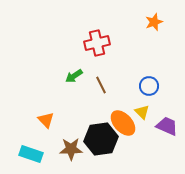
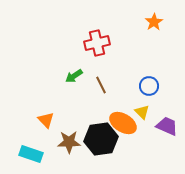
orange star: rotated 12 degrees counterclockwise
orange ellipse: rotated 16 degrees counterclockwise
brown star: moved 2 px left, 7 px up
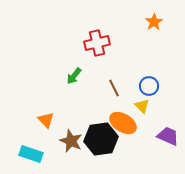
green arrow: rotated 18 degrees counterclockwise
brown line: moved 13 px right, 3 px down
yellow triangle: moved 6 px up
purple trapezoid: moved 1 px right, 10 px down
brown star: moved 2 px right, 1 px up; rotated 25 degrees clockwise
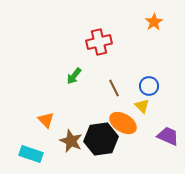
red cross: moved 2 px right, 1 px up
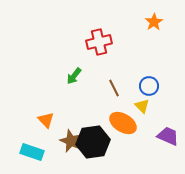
black hexagon: moved 8 px left, 3 px down
cyan rectangle: moved 1 px right, 2 px up
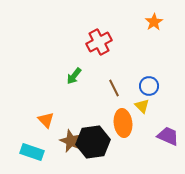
red cross: rotated 15 degrees counterclockwise
orange ellipse: rotated 52 degrees clockwise
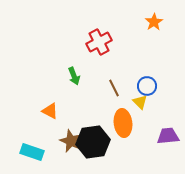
green arrow: rotated 60 degrees counterclockwise
blue circle: moved 2 px left
yellow triangle: moved 2 px left, 4 px up
orange triangle: moved 4 px right, 9 px up; rotated 18 degrees counterclockwise
purple trapezoid: rotated 30 degrees counterclockwise
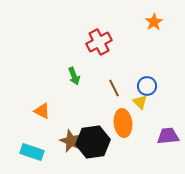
orange triangle: moved 8 px left
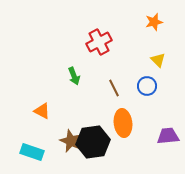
orange star: rotated 18 degrees clockwise
yellow triangle: moved 18 px right, 42 px up
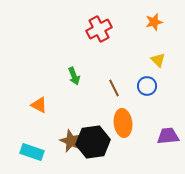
red cross: moved 13 px up
orange triangle: moved 3 px left, 6 px up
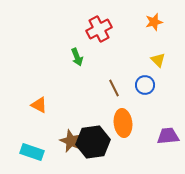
green arrow: moved 3 px right, 19 px up
blue circle: moved 2 px left, 1 px up
